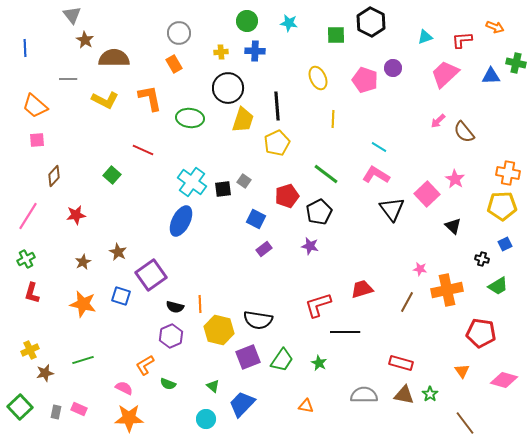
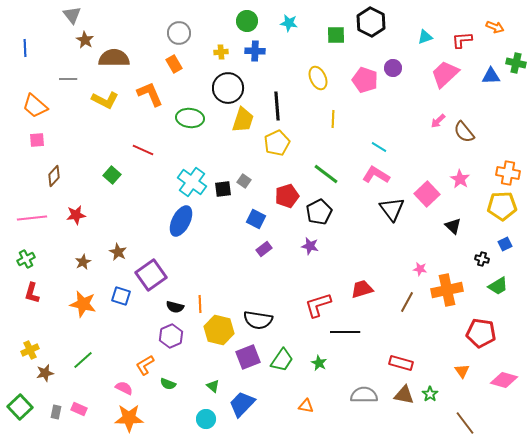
orange L-shape at (150, 98): moved 4 px up; rotated 12 degrees counterclockwise
pink star at (455, 179): moved 5 px right
pink line at (28, 216): moved 4 px right, 2 px down; rotated 52 degrees clockwise
green line at (83, 360): rotated 25 degrees counterclockwise
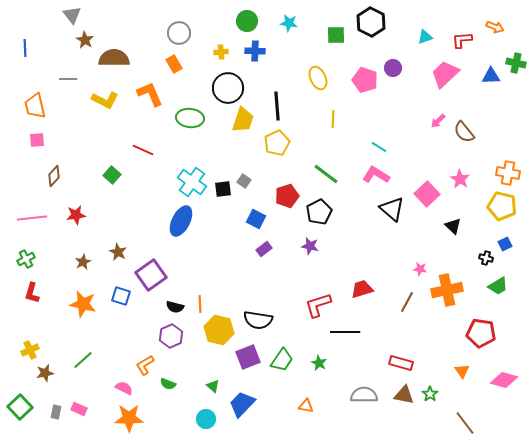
orange trapezoid at (35, 106): rotated 36 degrees clockwise
yellow pentagon at (502, 206): rotated 16 degrees clockwise
black triangle at (392, 209): rotated 12 degrees counterclockwise
black cross at (482, 259): moved 4 px right, 1 px up
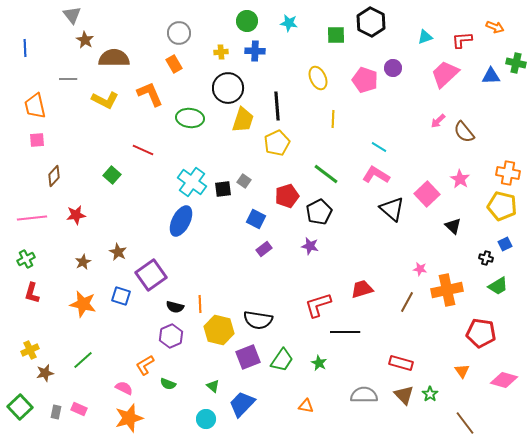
brown triangle at (404, 395): rotated 35 degrees clockwise
orange star at (129, 418): rotated 16 degrees counterclockwise
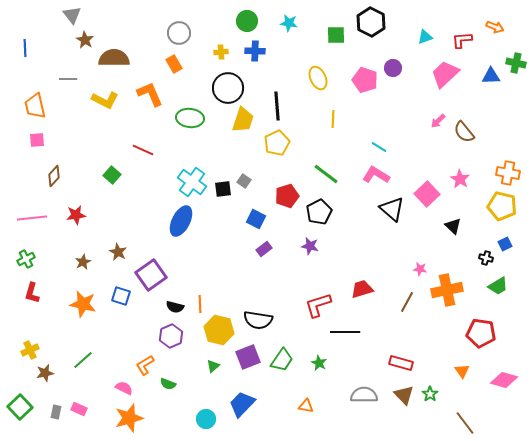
green triangle at (213, 386): moved 20 px up; rotated 40 degrees clockwise
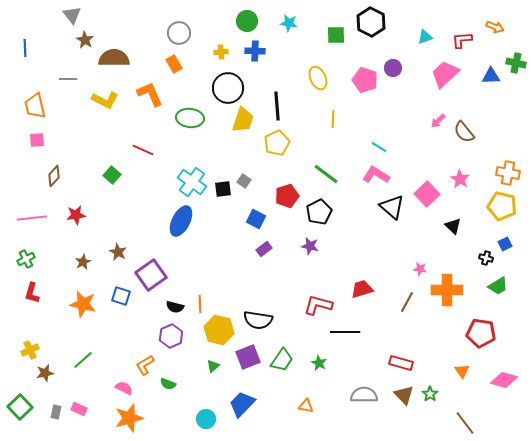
black triangle at (392, 209): moved 2 px up
orange cross at (447, 290): rotated 12 degrees clockwise
red L-shape at (318, 305): rotated 32 degrees clockwise
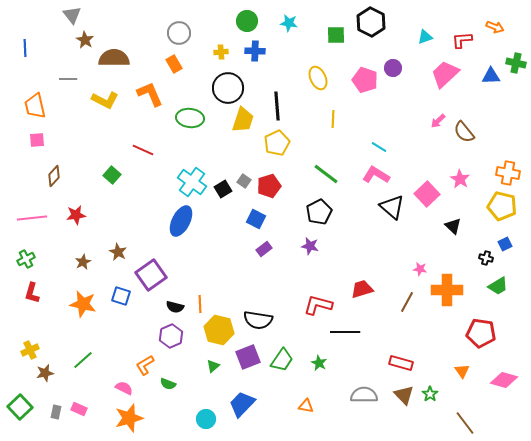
black square at (223, 189): rotated 24 degrees counterclockwise
red pentagon at (287, 196): moved 18 px left, 10 px up
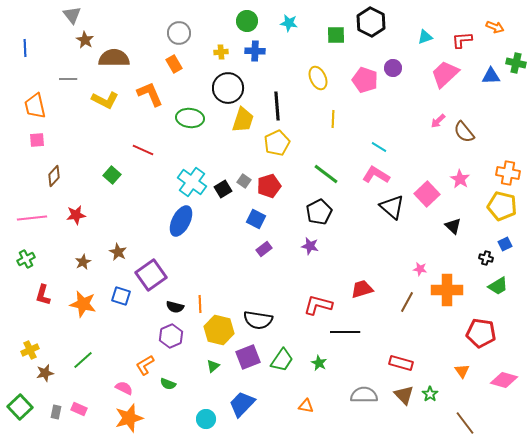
red L-shape at (32, 293): moved 11 px right, 2 px down
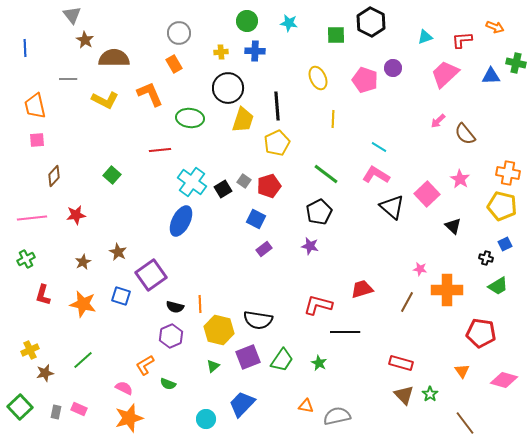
brown semicircle at (464, 132): moved 1 px right, 2 px down
red line at (143, 150): moved 17 px right; rotated 30 degrees counterclockwise
gray semicircle at (364, 395): moved 27 px left, 21 px down; rotated 12 degrees counterclockwise
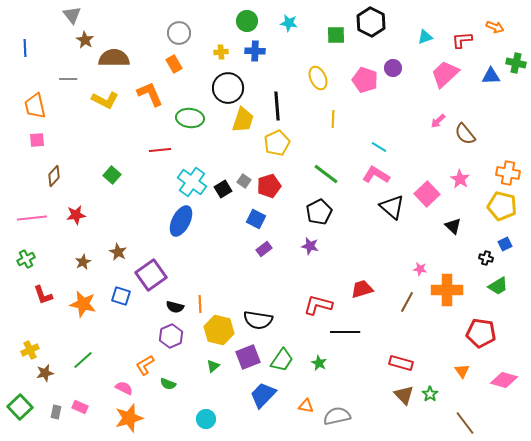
red L-shape at (43, 295): rotated 35 degrees counterclockwise
blue trapezoid at (242, 404): moved 21 px right, 9 px up
pink rectangle at (79, 409): moved 1 px right, 2 px up
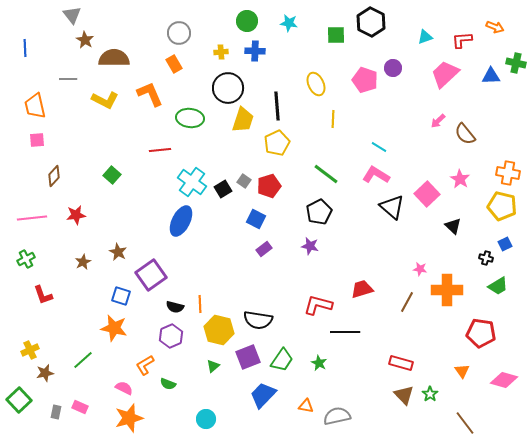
yellow ellipse at (318, 78): moved 2 px left, 6 px down
orange star at (83, 304): moved 31 px right, 24 px down
green square at (20, 407): moved 1 px left, 7 px up
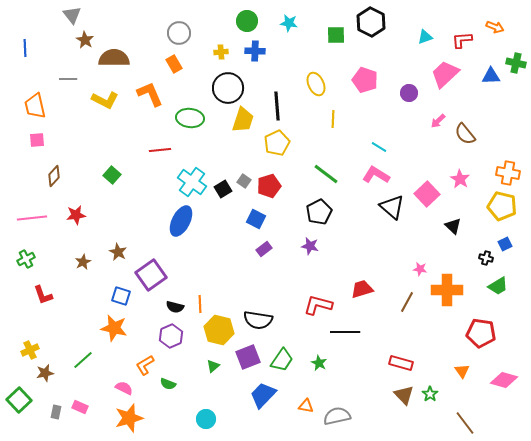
purple circle at (393, 68): moved 16 px right, 25 px down
